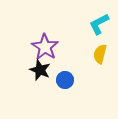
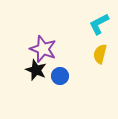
purple star: moved 2 px left, 2 px down; rotated 12 degrees counterclockwise
black star: moved 4 px left
blue circle: moved 5 px left, 4 px up
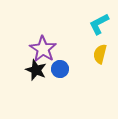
purple star: rotated 12 degrees clockwise
blue circle: moved 7 px up
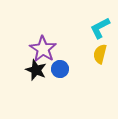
cyan L-shape: moved 1 px right, 4 px down
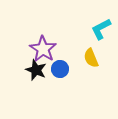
cyan L-shape: moved 1 px right, 1 px down
yellow semicircle: moved 9 px left, 4 px down; rotated 36 degrees counterclockwise
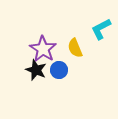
yellow semicircle: moved 16 px left, 10 px up
blue circle: moved 1 px left, 1 px down
